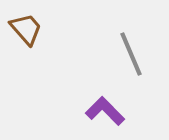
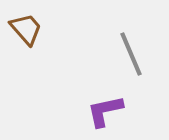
purple L-shape: rotated 57 degrees counterclockwise
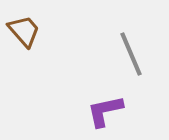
brown trapezoid: moved 2 px left, 2 px down
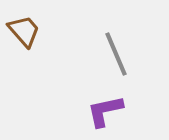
gray line: moved 15 px left
